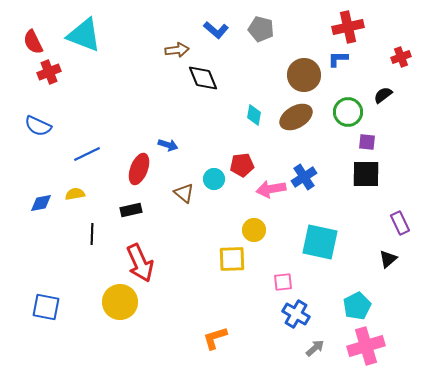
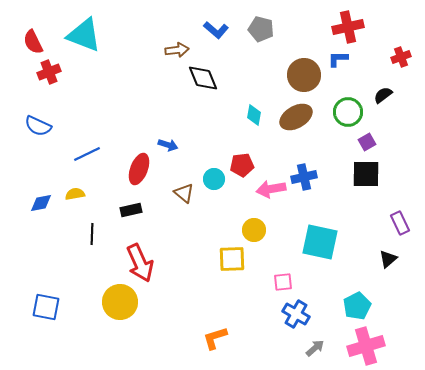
purple square at (367, 142): rotated 36 degrees counterclockwise
blue cross at (304, 177): rotated 20 degrees clockwise
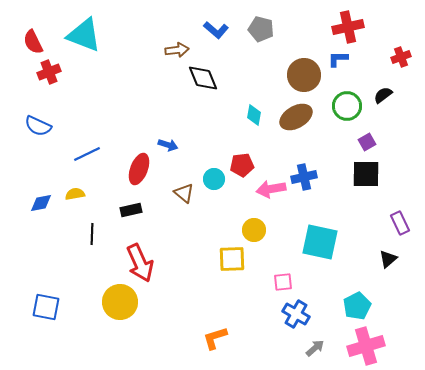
green circle at (348, 112): moved 1 px left, 6 px up
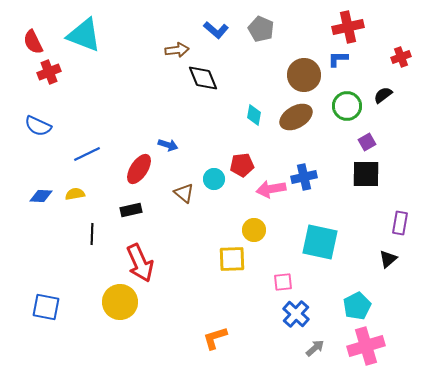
gray pentagon at (261, 29): rotated 10 degrees clockwise
red ellipse at (139, 169): rotated 12 degrees clockwise
blue diamond at (41, 203): moved 7 px up; rotated 15 degrees clockwise
purple rectangle at (400, 223): rotated 35 degrees clockwise
blue cross at (296, 314): rotated 12 degrees clockwise
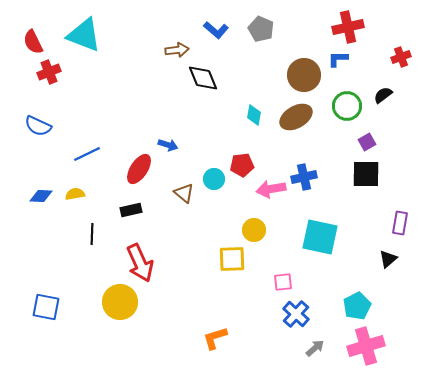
cyan square at (320, 242): moved 5 px up
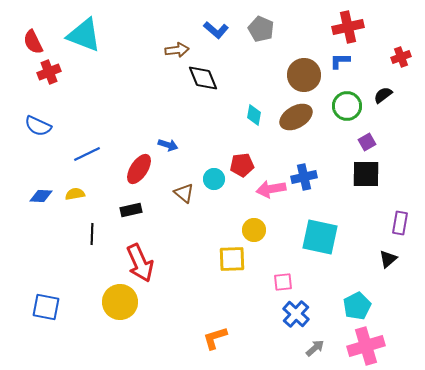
blue L-shape at (338, 59): moved 2 px right, 2 px down
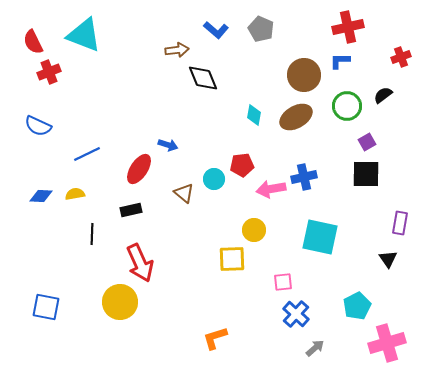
black triangle at (388, 259): rotated 24 degrees counterclockwise
pink cross at (366, 346): moved 21 px right, 3 px up
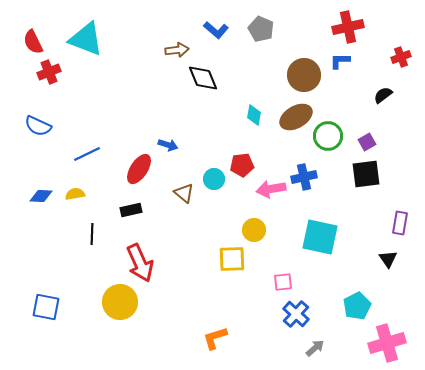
cyan triangle at (84, 35): moved 2 px right, 4 px down
green circle at (347, 106): moved 19 px left, 30 px down
black square at (366, 174): rotated 8 degrees counterclockwise
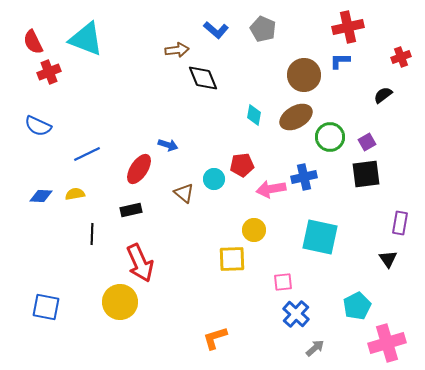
gray pentagon at (261, 29): moved 2 px right
green circle at (328, 136): moved 2 px right, 1 px down
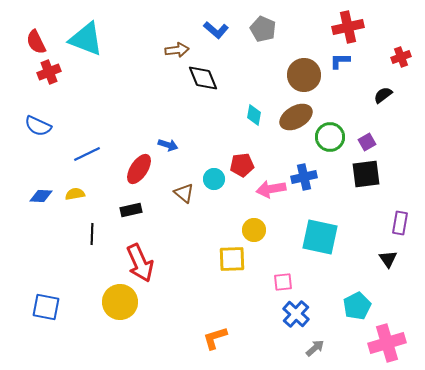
red semicircle at (33, 42): moved 3 px right
